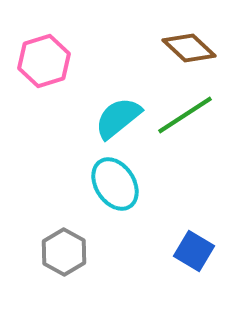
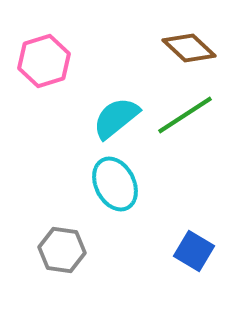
cyan semicircle: moved 2 px left
cyan ellipse: rotated 6 degrees clockwise
gray hexagon: moved 2 px left, 2 px up; rotated 21 degrees counterclockwise
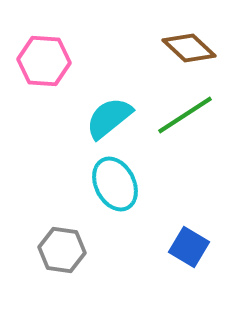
pink hexagon: rotated 21 degrees clockwise
cyan semicircle: moved 7 px left
blue square: moved 5 px left, 4 px up
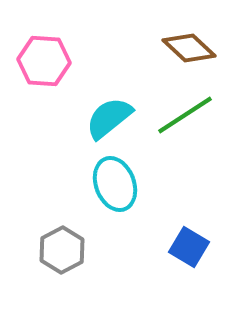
cyan ellipse: rotated 6 degrees clockwise
gray hexagon: rotated 24 degrees clockwise
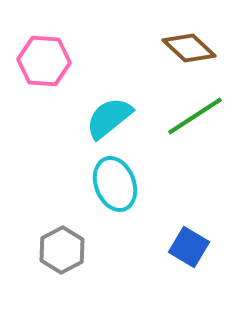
green line: moved 10 px right, 1 px down
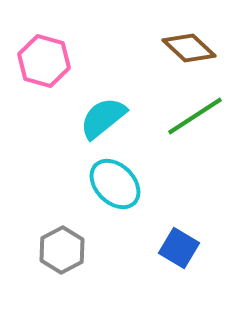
pink hexagon: rotated 12 degrees clockwise
cyan semicircle: moved 6 px left
cyan ellipse: rotated 24 degrees counterclockwise
blue square: moved 10 px left, 1 px down
